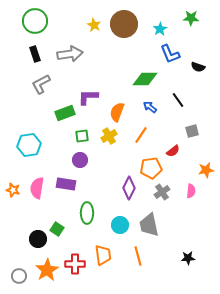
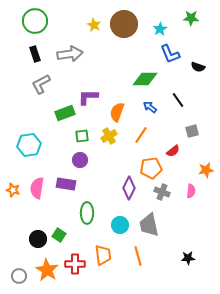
gray cross at (162, 192): rotated 35 degrees counterclockwise
green square at (57, 229): moved 2 px right, 6 px down
orange star at (47, 270): rotated 10 degrees counterclockwise
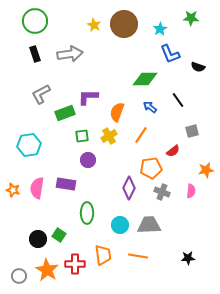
gray L-shape at (41, 84): moved 10 px down
purple circle at (80, 160): moved 8 px right
gray trapezoid at (149, 225): rotated 100 degrees clockwise
orange line at (138, 256): rotated 66 degrees counterclockwise
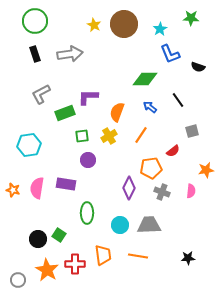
gray circle at (19, 276): moved 1 px left, 4 px down
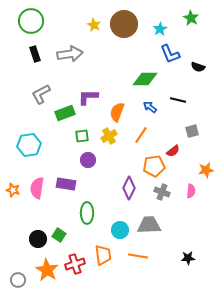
green star at (191, 18): rotated 28 degrees clockwise
green circle at (35, 21): moved 4 px left
black line at (178, 100): rotated 42 degrees counterclockwise
orange pentagon at (151, 168): moved 3 px right, 2 px up
cyan circle at (120, 225): moved 5 px down
red cross at (75, 264): rotated 18 degrees counterclockwise
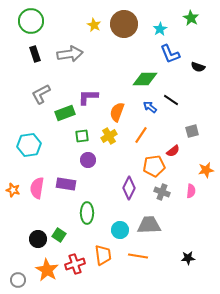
black line at (178, 100): moved 7 px left; rotated 21 degrees clockwise
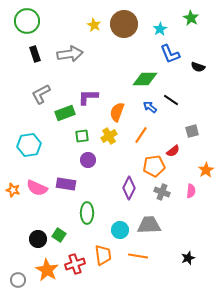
green circle at (31, 21): moved 4 px left
orange star at (206, 170): rotated 21 degrees counterclockwise
pink semicircle at (37, 188): rotated 75 degrees counterclockwise
black star at (188, 258): rotated 16 degrees counterclockwise
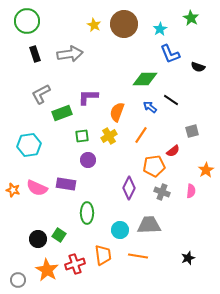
green rectangle at (65, 113): moved 3 px left
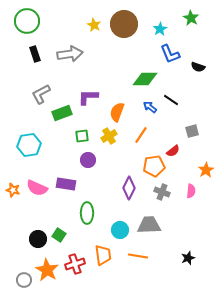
gray circle at (18, 280): moved 6 px right
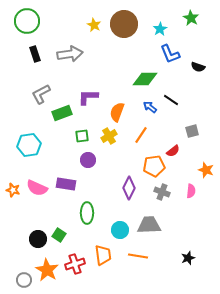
orange star at (206, 170): rotated 21 degrees counterclockwise
